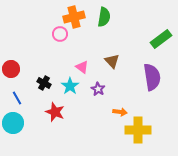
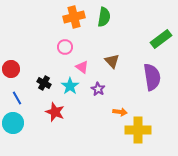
pink circle: moved 5 px right, 13 px down
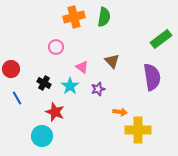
pink circle: moved 9 px left
purple star: rotated 24 degrees clockwise
cyan circle: moved 29 px right, 13 px down
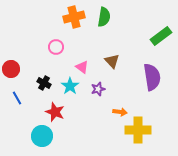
green rectangle: moved 3 px up
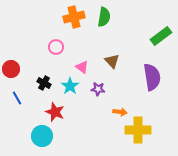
purple star: rotated 24 degrees clockwise
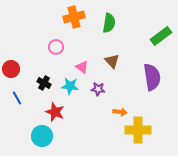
green semicircle: moved 5 px right, 6 px down
cyan star: rotated 30 degrees counterclockwise
